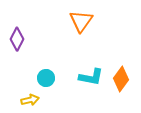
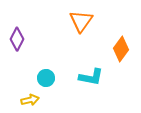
orange diamond: moved 30 px up
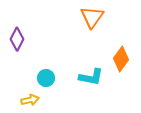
orange triangle: moved 11 px right, 4 px up
orange diamond: moved 10 px down
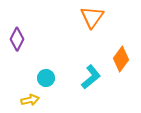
cyan L-shape: rotated 50 degrees counterclockwise
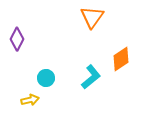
orange diamond: rotated 20 degrees clockwise
